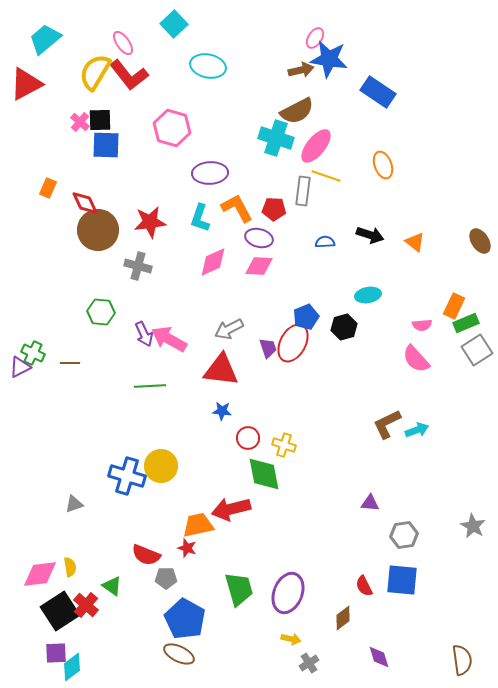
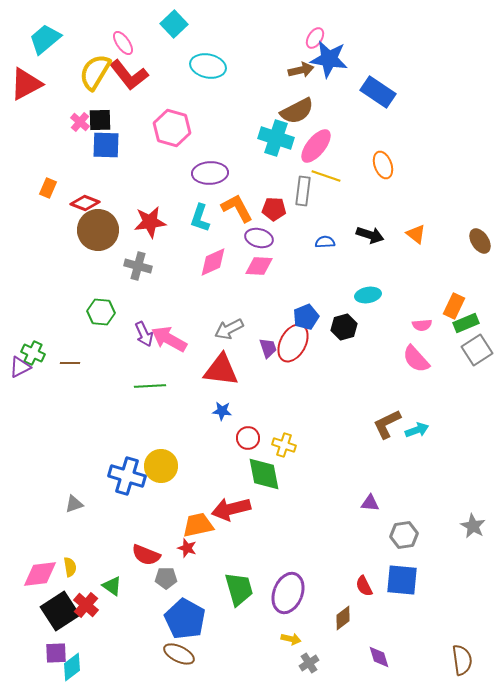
red diamond at (85, 203): rotated 44 degrees counterclockwise
orange triangle at (415, 242): moved 1 px right, 8 px up
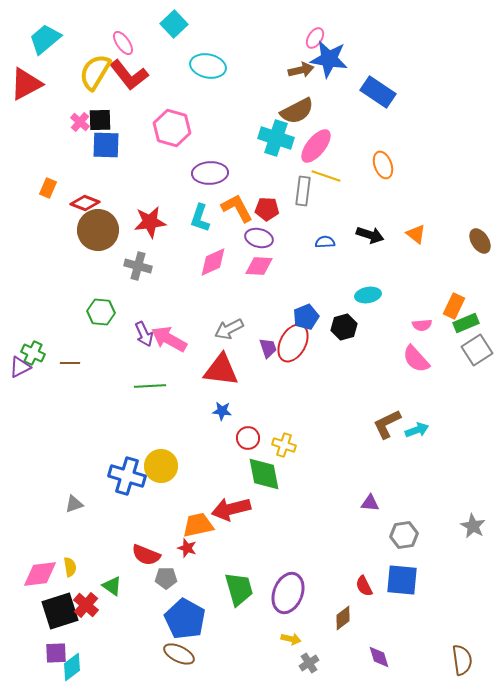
red pentagon at (274, 209): moved 7 px left
black square at (60, 611): rotated 15 degrees clockwise
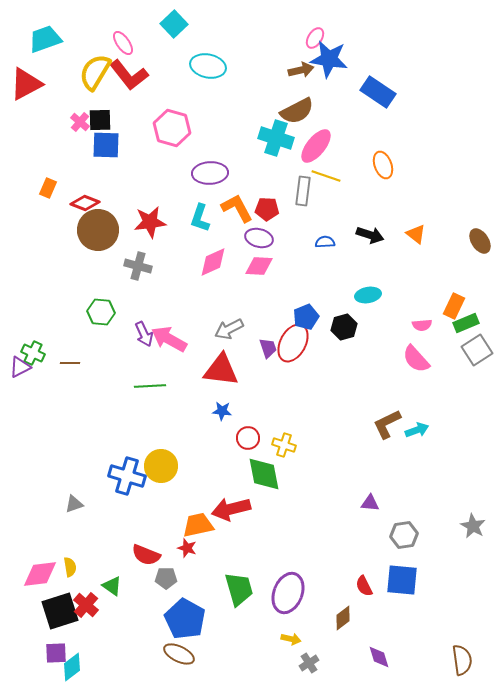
cyan trapezoid at (45, 39): rotated 20 degrees clockwise
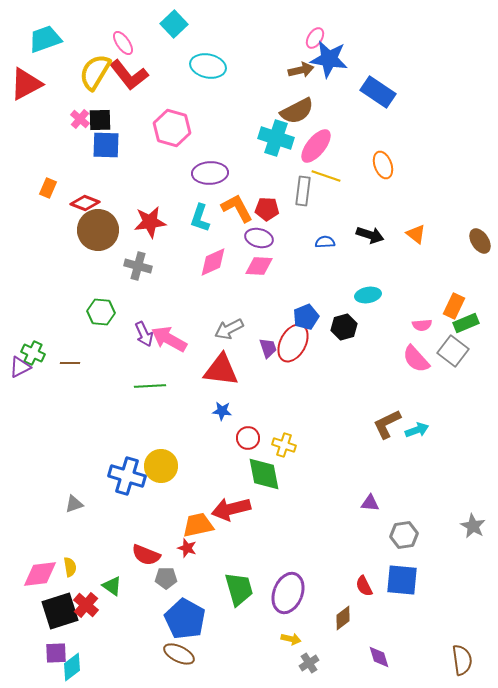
pink cross at (80, 122): moved 3 px up
gray square at (477, 350): moved 24 px left, 1 px down; rotated 20 degrees counterclockwise
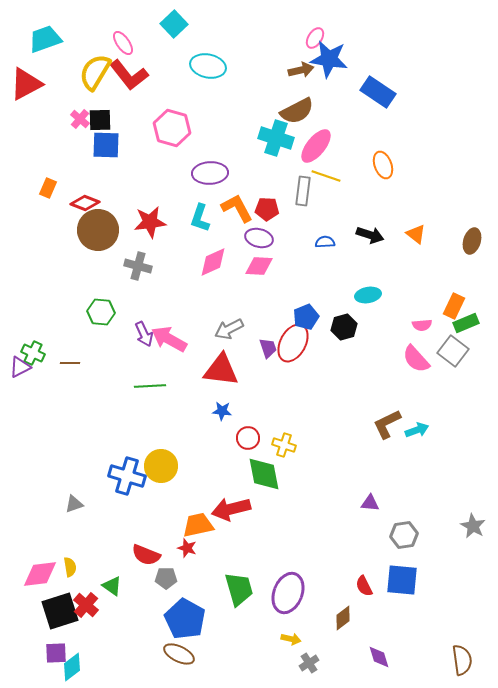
brown ellipse at (480, 241): moved 8 px left; rotated 50 degrees clockwise
